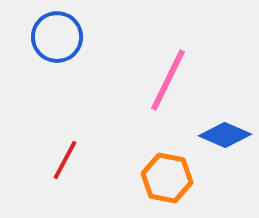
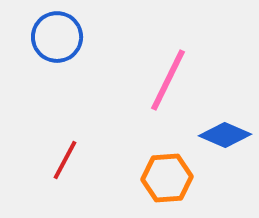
orange hexagon: rotated 15 degrees counterclockwise
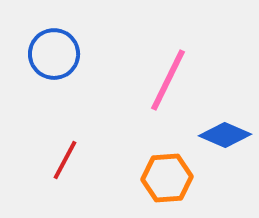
blue circle: moved 3 px left, 17 px down
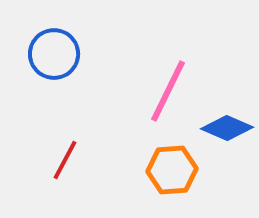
pink line: moved 11 px down
blue diamond: moved 2 px right, 7 px up
orange hexagon: moved 5 px right, 8 px up
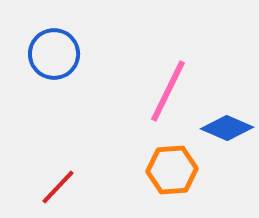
red line: moved 7 px left, 27 px down; rotated 15 degrees clockwise
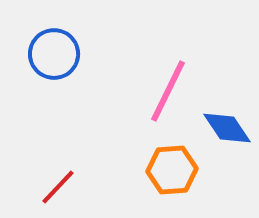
blue diamond: rotated 33 degrees clockwise
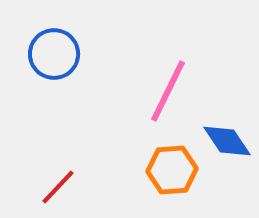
blue diamond: moved 13 px down
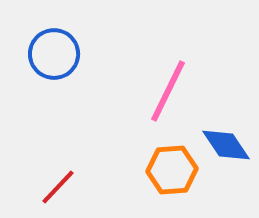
blue diamond: moved 1 px left, 4 px down
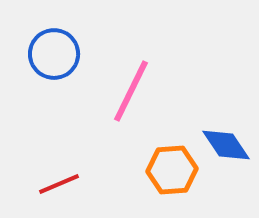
pink line: moved 37 px left
red line: moved 1 px right, 3 px up; rotated 24 degrees clockwise
